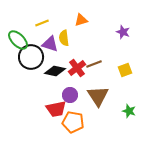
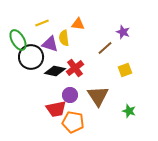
orange triangle: moved 3 px left, 4 px down; rotated 24 degrees clockwise
green ellipse: rotated 15 degrees clockwise
brown line: moved 11 px right, 16 px up; rotated 21 degrees counterclockwise
red cross: moved 2 px left
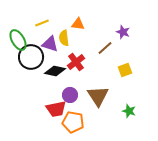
red cross: moved 1 px right, 6 px up
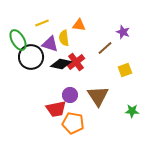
orange triangle: moved 1 px right, 1 px down
black diamond: moved 6 px right, 7 px up
green star: moved 3 px right; rotated 16 degrees counterclockwise
orange pentagon: moved 1 px down
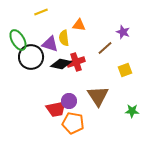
yellow line: moved 1 px left, 11 px up
red cross: rotated 18 degrees clockwise
purple circle: moved 1 px left, 6 px down
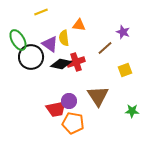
purple triangle: rotated 18 degrees clockwise
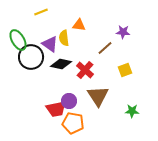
purple star: rotated 16 degrees counterclockwise
red cross: moved 9 px right, 8 px down; rotated 30 degrees counterclockwise
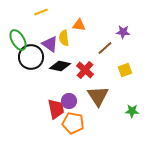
black diamond: moved 1 px left, 2 px down
red trapezoid: rotated 90 degrees counterclockwise
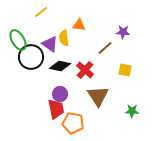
yellow line: rotated 16 degrees counterclockwise
yellow square: rotated 32 degrees clockwise
purple circle: moved 9 px left, 7 px up
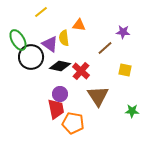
red cross: moved 4 px left, 1 px down
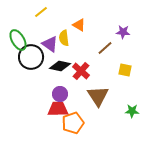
orange triangle: rotated 24 degrees clockwise
red trapezoid: moved 2 px right; rotated 80 degrees counterclockwise
orange pentagon: rotated 30 degrees counterclockwise
